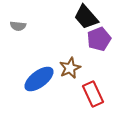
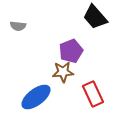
black trapezoid: moved 9 px right
purple pentagon: moved 28 px left, 12 px down
brown star: moved 7 px left, 4 px down; rotated 20 degrees clockwise
blue ellipse: moved 3 px left, 18 px down
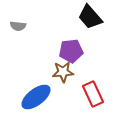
black trapezoid: moved 5 px left
purple pentagon: rotated 15 degrees clockwise
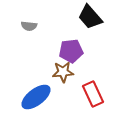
gray semicircle: moved 11 px right
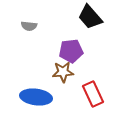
blue ellipse: rotated 44 degrees clockwise
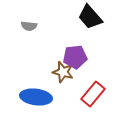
purple pentagon: moved 4 px right, 6 px down
brown star: rotated 20 degrees clockwise
red rectangle: rotated 65 degrees clockwise
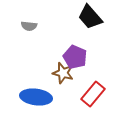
purple pentagon: rotated 30 degrees clockwise
brown star: moved 1 px down
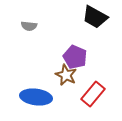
black trapezoid: moved 5 px right; rotated 20 degrees counterclockwise
brown star: moved 3 px right, 2 px down; rotated 10 degrees clockwise
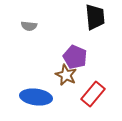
black trapezoid: rotated 124 degrees counterclockwise
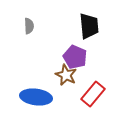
black trapezoid: moved 6 px left, 9 px down
gray semicircle: rotated 98 degrees counterclockwise
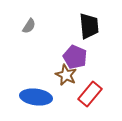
gray semicircle: rotated 35 degrees clockwise
red rectangle: moved 3 px left
